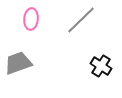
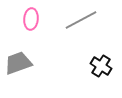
gray line: rotated 16 degrees clockwise
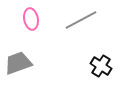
pink ellipse: rotated 15 degrees counterclockwise
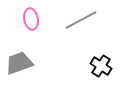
gray trapezoid: moved 1 px right
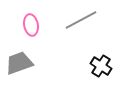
pink ellipse: moved 6 px down
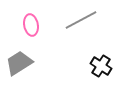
gray trapezoid: rotated 12 degrees counterclockwise
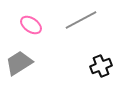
pink ellipse: rotated 45 degrees counterclockwise
black cross: rotated 35 degrees clockwise
